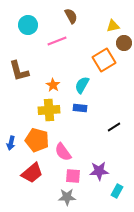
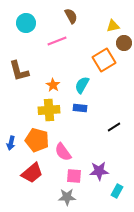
cyan circle: moved 2 px left, 2 px up
pink square: moved 1 px right
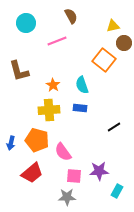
orange square: rotated 20 degrees counterclockwise
cyan semicircle: rotated 48 degrees counterclockwise
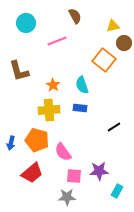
brown semicircle: moved 4 px right
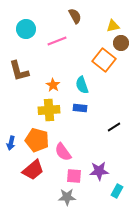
cyan circle: moved 6 px down
brown circle: moved 3 px left
red trapezoid: moved 1 px right, 3 px up
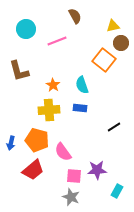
purple star: moved 2 px left, 1 px up
gray star: moved 4 px right; rotated 24 degrees clockwise
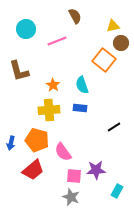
purple star: moved 1 px left
